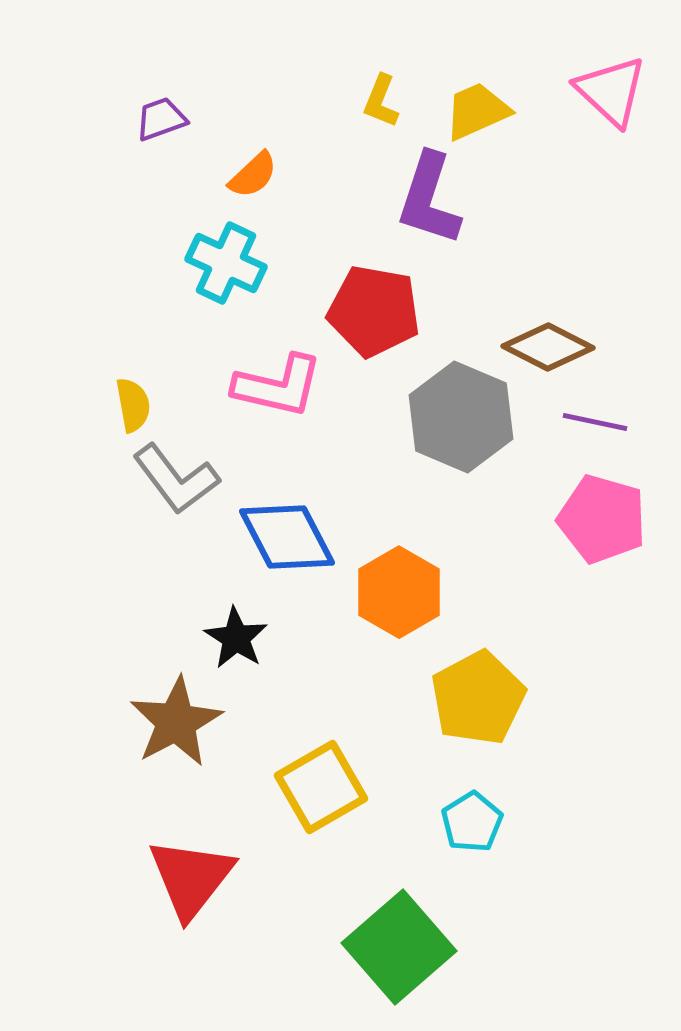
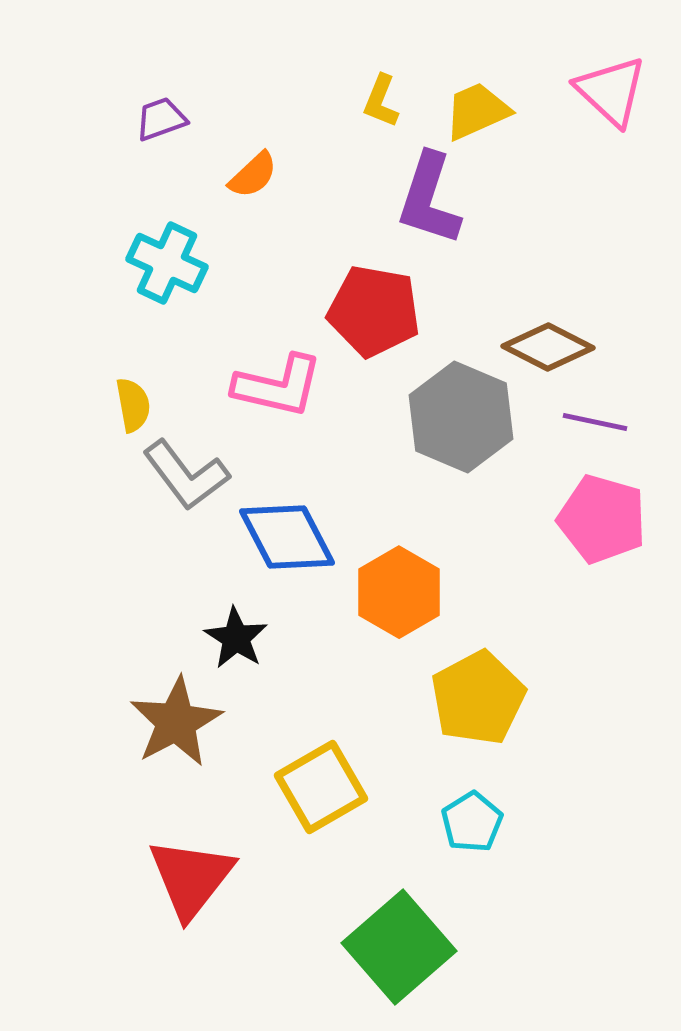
cyan cross: moved 59 px left
gray L-shape: moved 10 px right, 4 px up
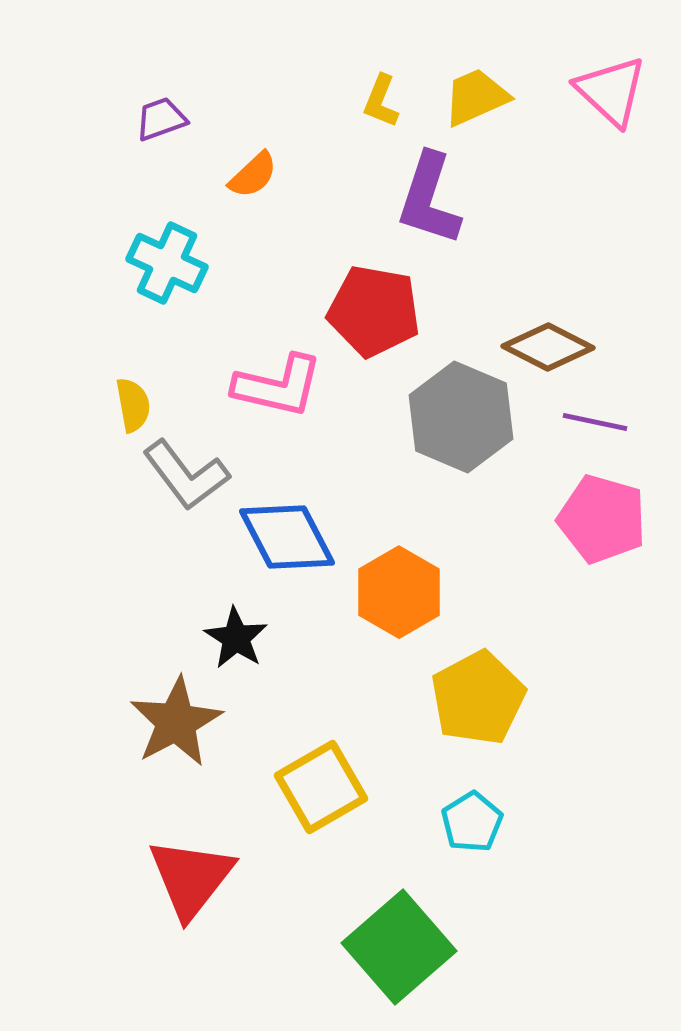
yellow trapezoid: moved 1 px left, 14 px up
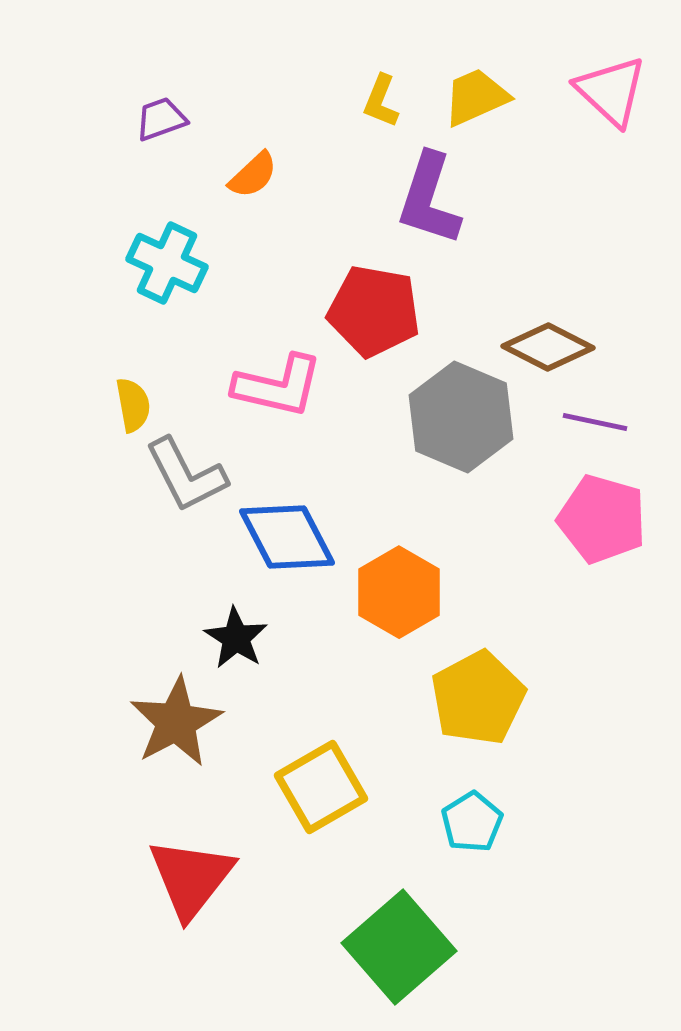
gray L-shape: rotated 10 degrees clockwise
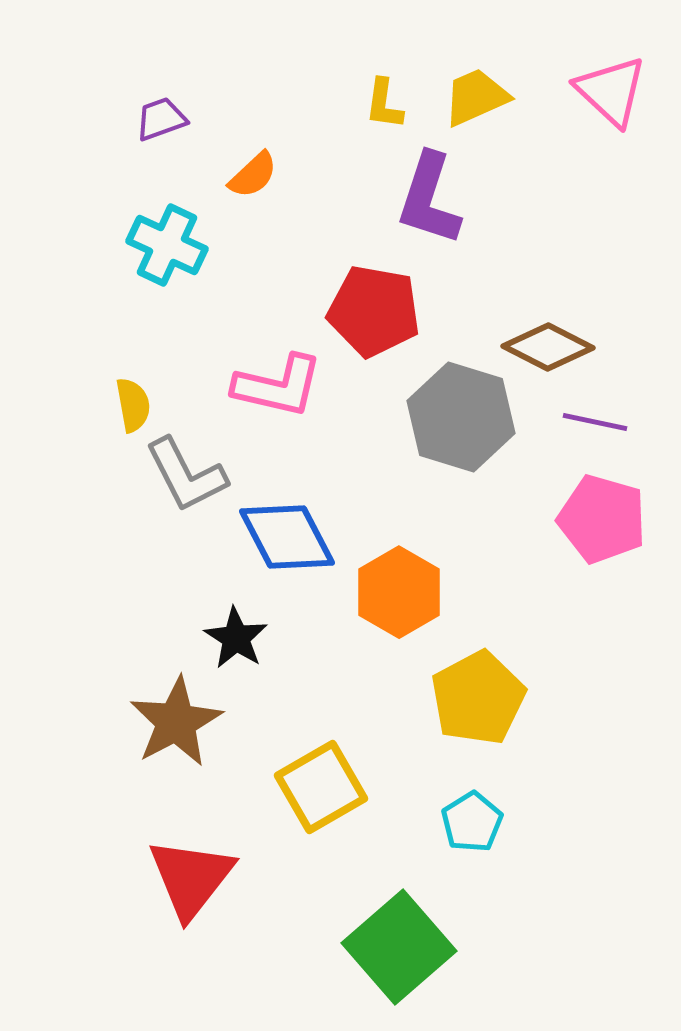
yellow L-shape: moved 3 px right, 3 px down; rotated 14 degrees counterclockwise
cyan cross: moved 18 px up
gray hexagon: rotated 6 degrees counterclockwise
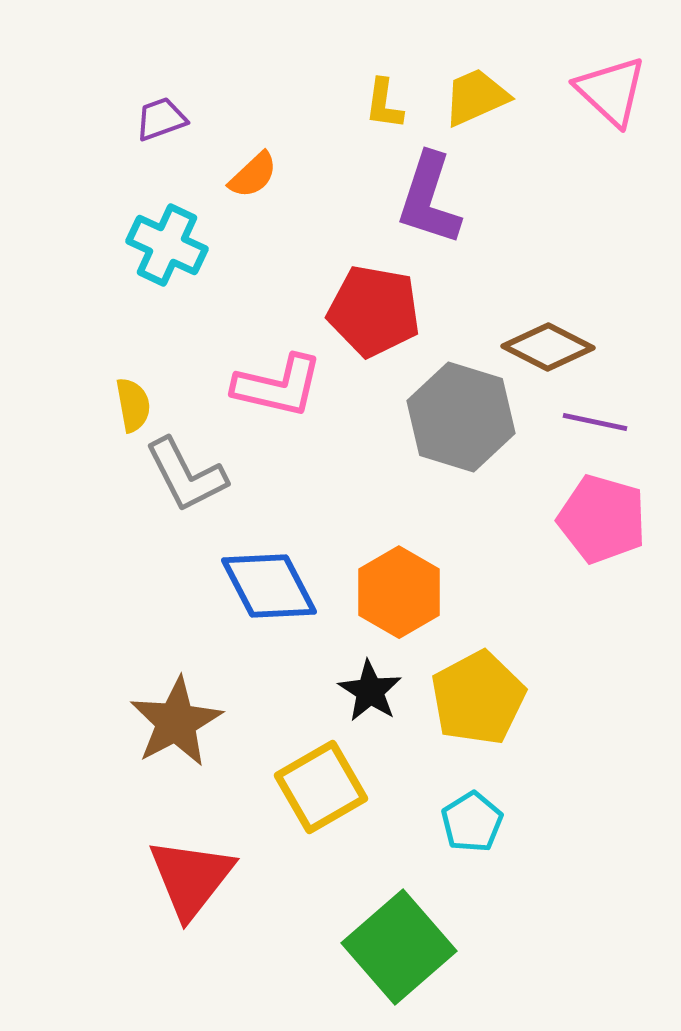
blue diamond: moved 18 px left, 49 px down
black star: moved 134 px right, 53 px down
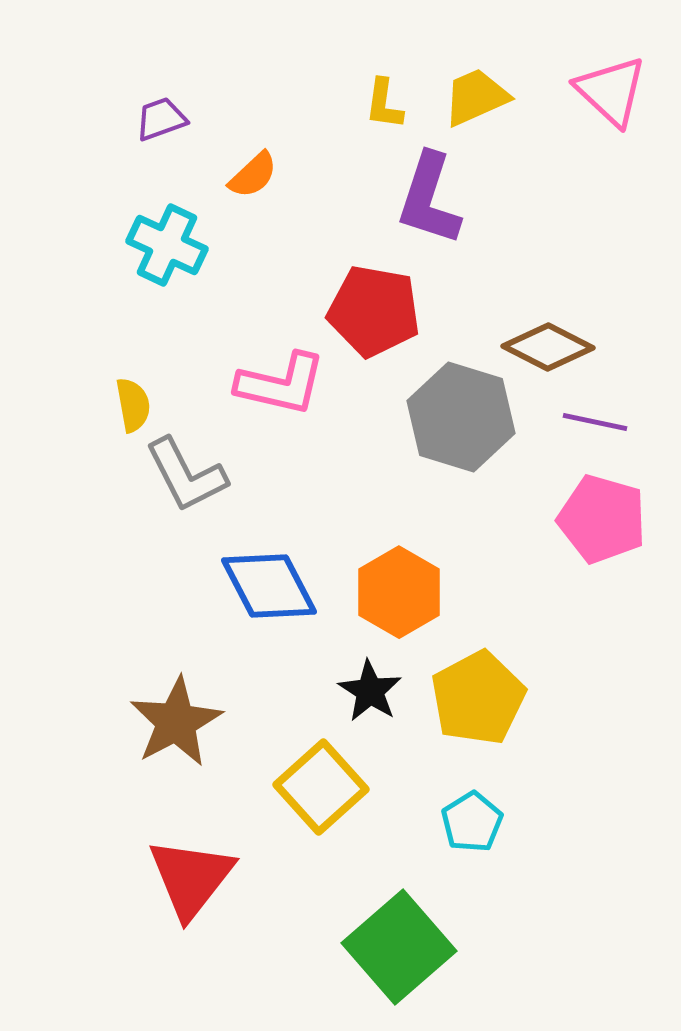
pink L-shape: moved 3 px right, 2 px up
yellow square: rotated 12 degrees counterclockwise
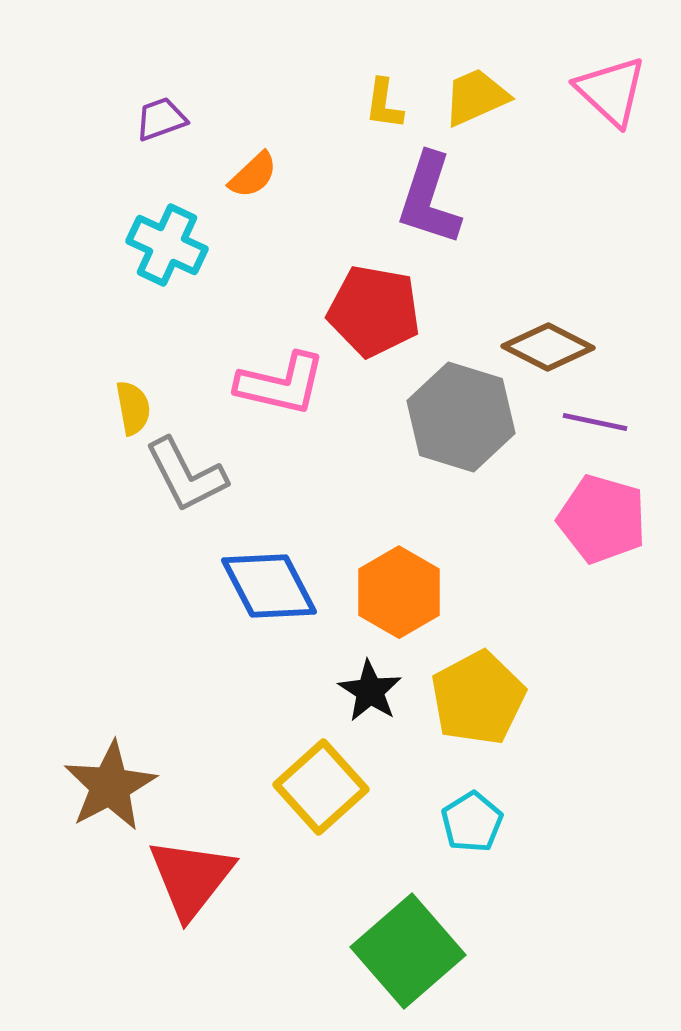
yellow semicircle: moved 3 px down
brown star: moved 66 px left, 64 px down
green square: moved 9 px right, 4 px down
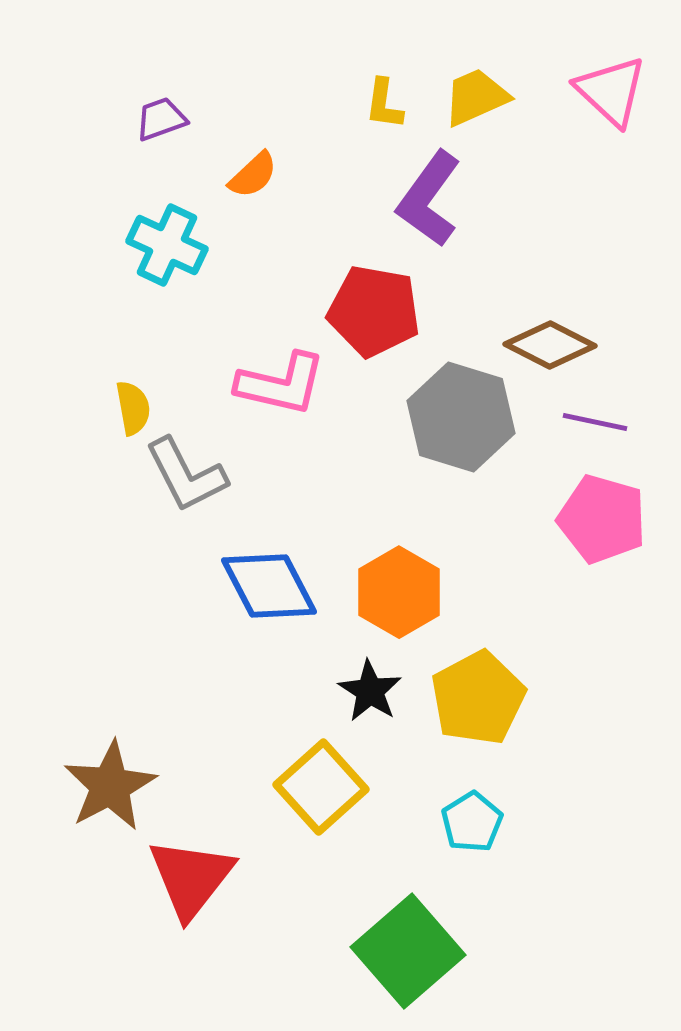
purple L-shape: rotated 18 degrees clockwise
brown diamond: moved 2 px right, 2 px up
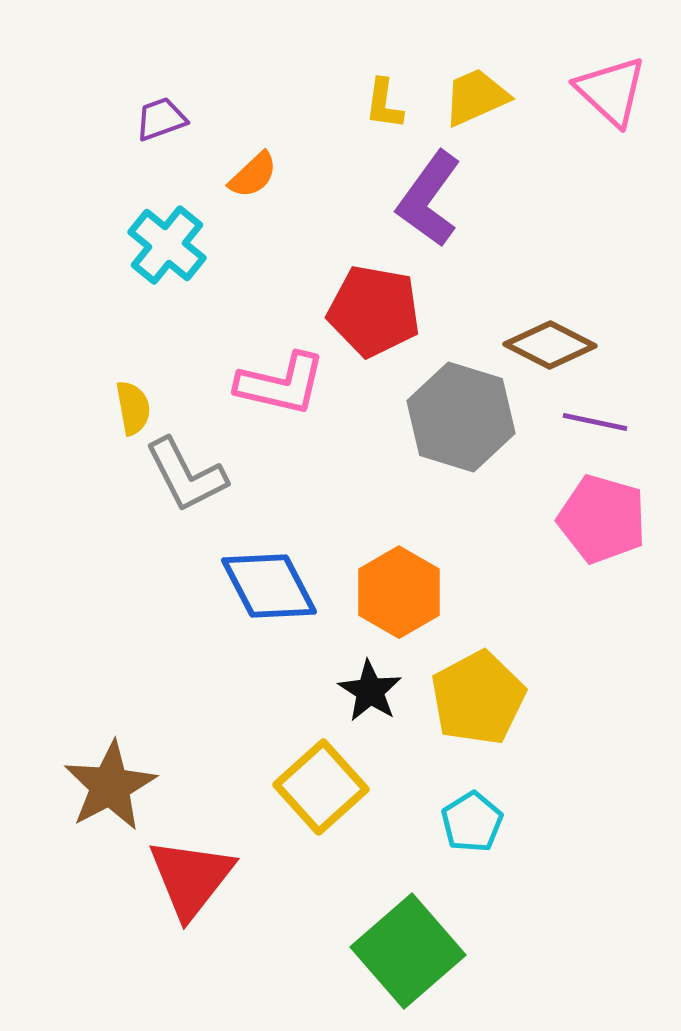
cyan cross: rotated 14 degrees clockwise
